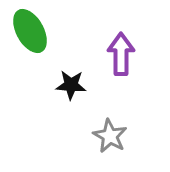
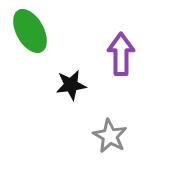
black star: rotated 12 degrees counterclockwise
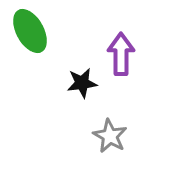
black star: moved 11 px right, 2 px up
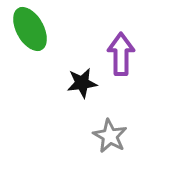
green ellipse: moved 2 px up
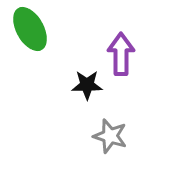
black star: moved 5 px right, 2 px down; rotated 8 degrees clockwise
gray star: rotated 12 degrees counterclockwise
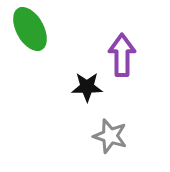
purple arrow: moved 1 px right, 1 px down
black star: moved 2 px down
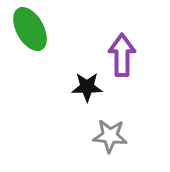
gray star: rotated 12 degrees counterclockwise
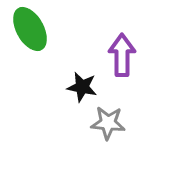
black star: moved 5 px left; rotated 12 degrees clockwise
gray star: moved 2 px left, 13 px up
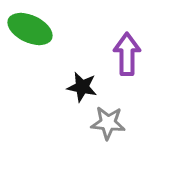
green ellipse: rotated 36 degrees counterclockwise
purple arrow: moved 5 px right, 1 px up
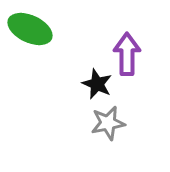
black star: moved 15 px right, 3 px up; rotated 12 degrees clockwise
gray star: rotated 16 degrees counterclockwise
